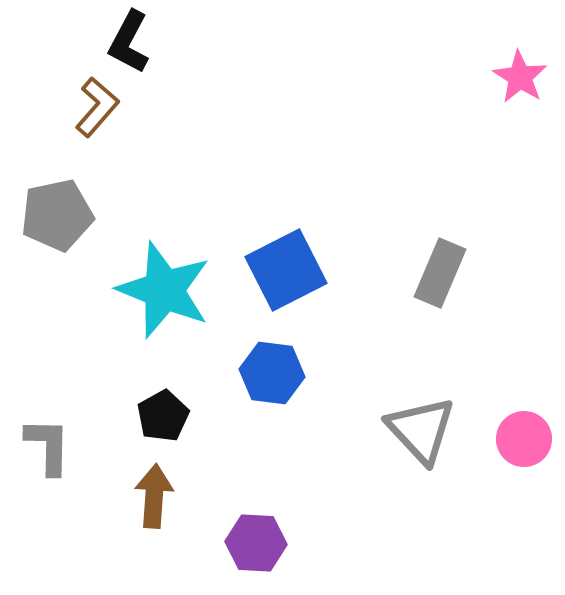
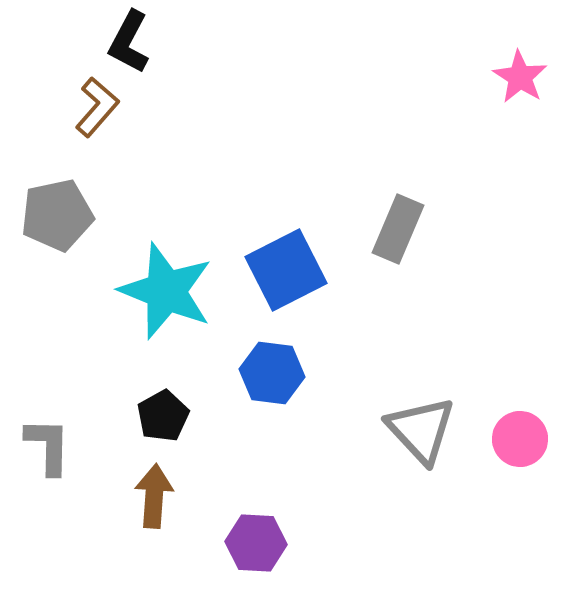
gray rectangle: moved 42 px left, 44 px up
cyan star: moved 2 px right, 1 px down
pink circle: moved 4 px left
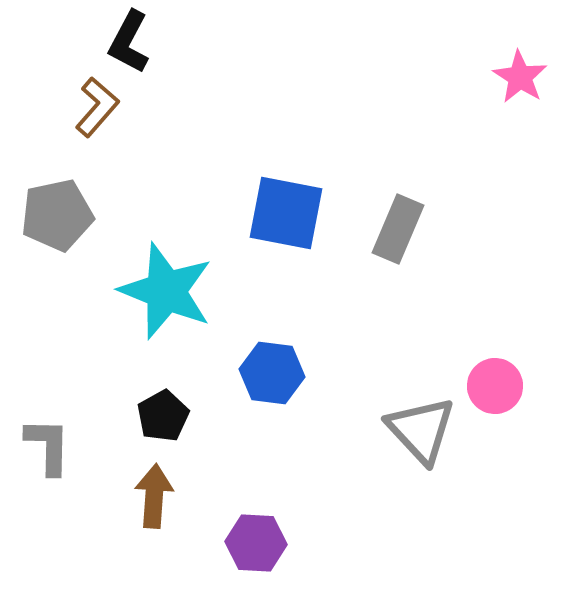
blue square: moved 57 px up; rotated 38 degrees clockwise
pink circle: moved 25 px left, 53 px up
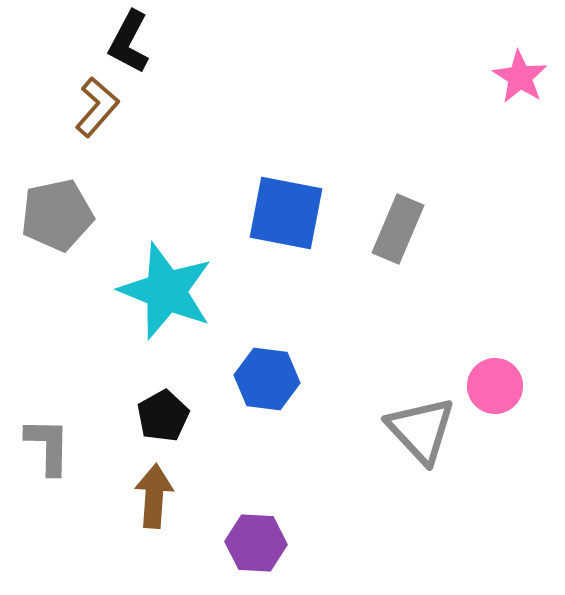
blue hexagon: moved 5 px left, 6 px down
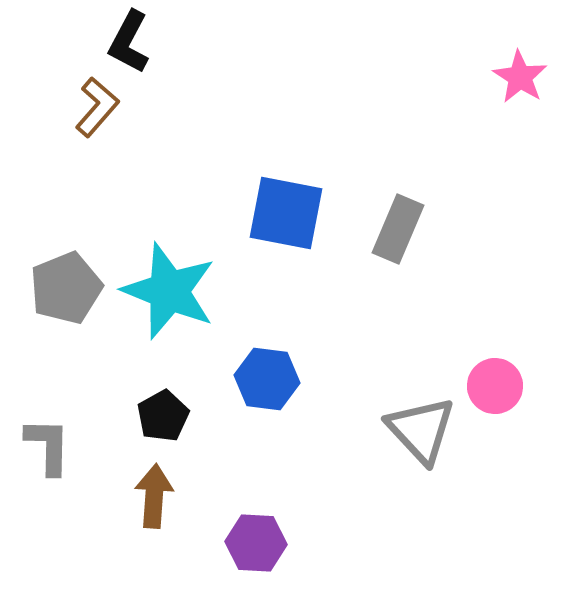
gray pentagon: moved 9 px right, 73 px down; rotated 10 degrees counterclockwise
cyan star: moved 3 px right
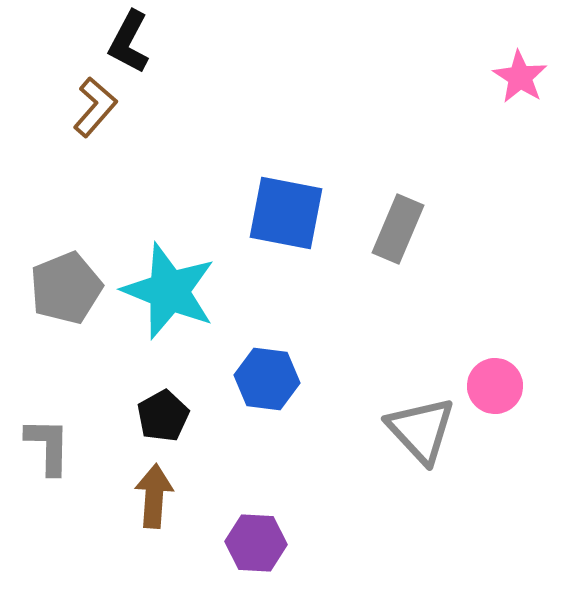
brown L-shape: moved 2 px left
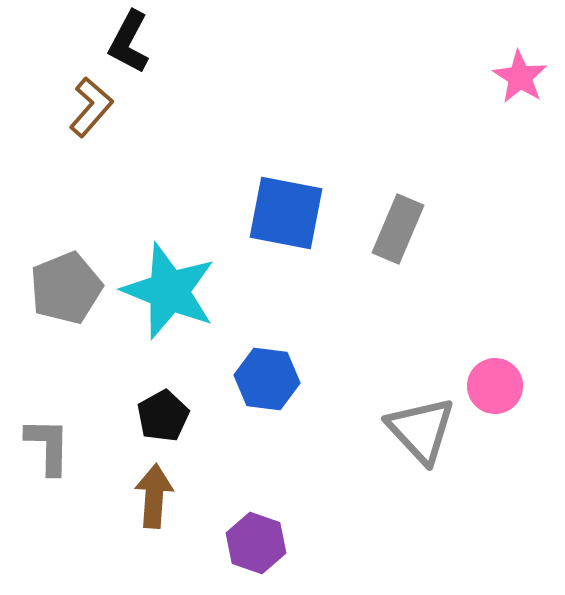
brown L-shape: moved 4 px left
purple hexagon: rotated 16 degrees clockwise
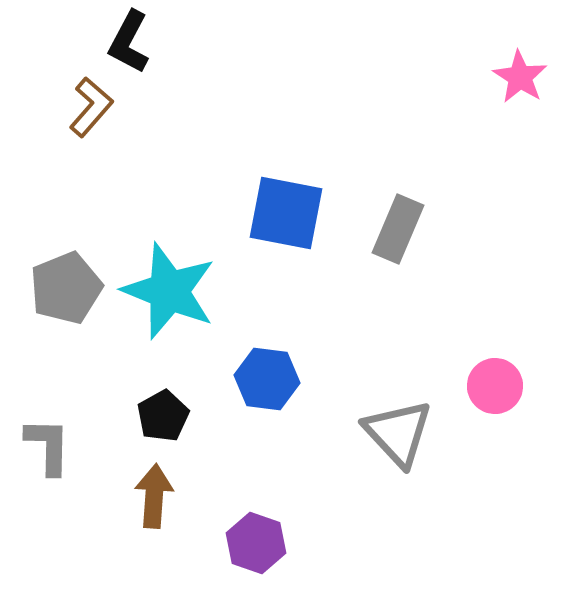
gray triangle: moved 23 px left, 3 px down
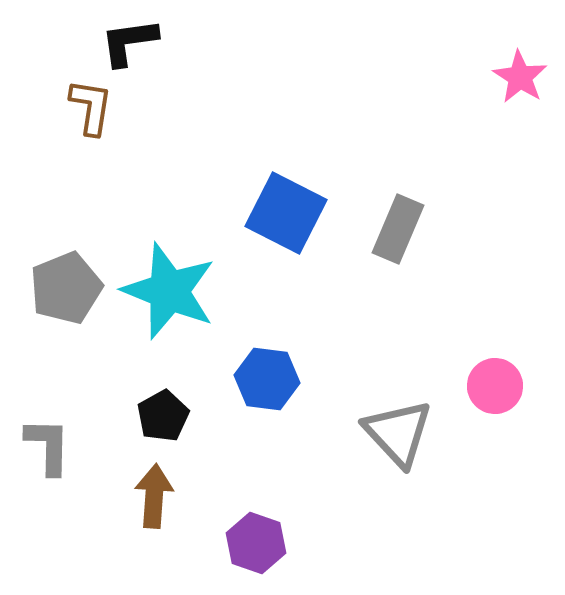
black L-shape: rotated 54 degrees clockwise
brown L-shape: rotated 32 degrees counterclockwise
blue square: rotated 16 degrees clockwise
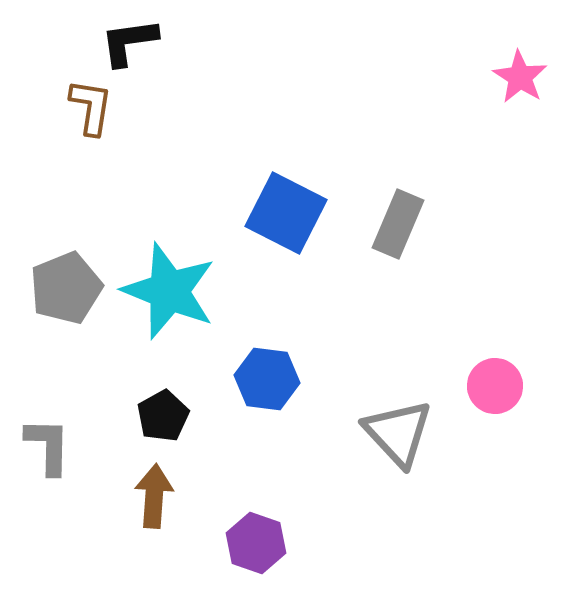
gray rectangle: moved 5 px up
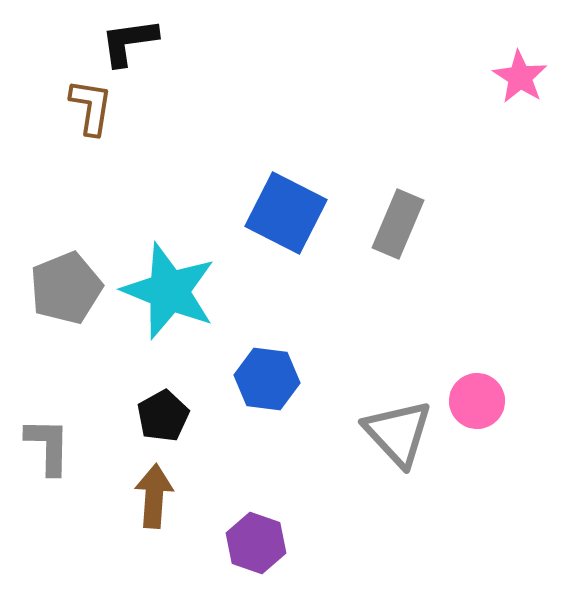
pink circle: moved 18 px left, 15 px down
